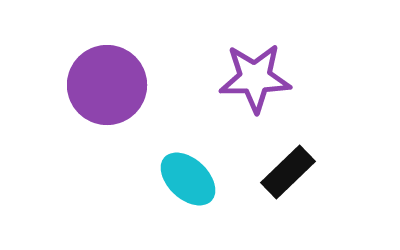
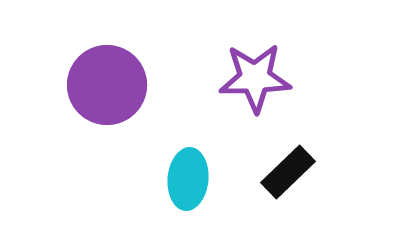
cyan ellipse: rotated 52 degrees clockwise
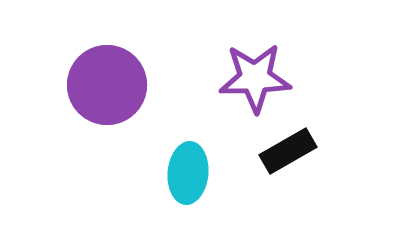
black rectangle: moved 21 px up; rotated 14 degrees clockwise
cyan ellipse: moved 6 px up
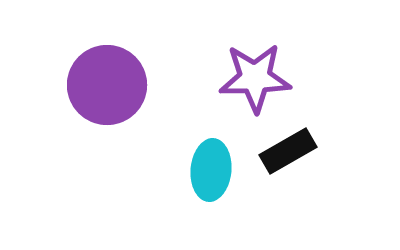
cyan ellipse: moved 23 px right, 3 px up
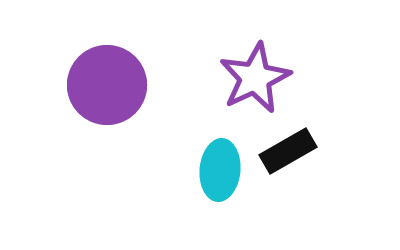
purple star: rotated 24 degrees counterclockwise
cyan ellipse: moved 9 px right
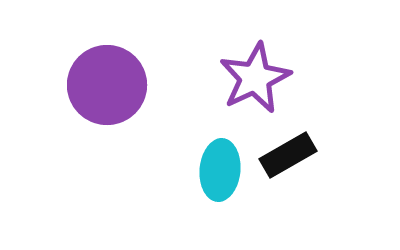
black rectangle: moved 4 px down
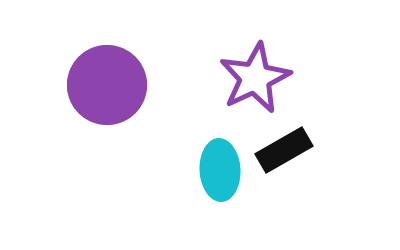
black rectangle: moved 4 px left, 5 px up
cyan ellipse: rotated 8 degrees counterclockwise
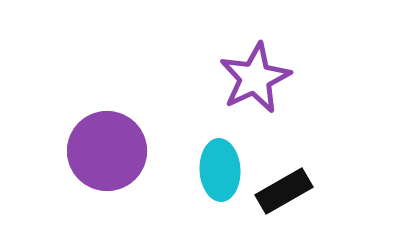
purple circle: moved 66 px down
black rectangle: moved 41 px down
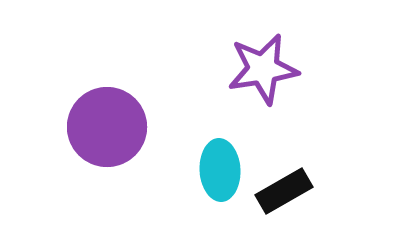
purple star: moved 8 px right, 9 px up; rotated 16 degrees clockwise
purple circle: moved 24 px up
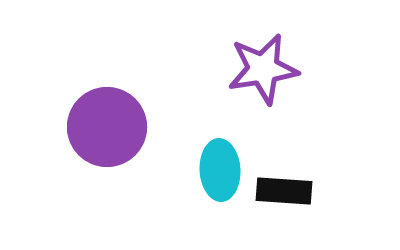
black rectangle: rotated 34 degrees clockwise
